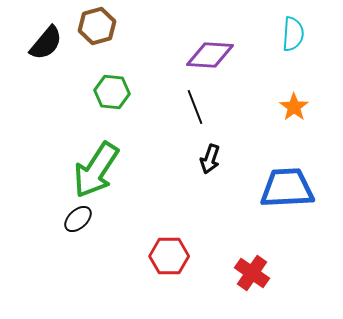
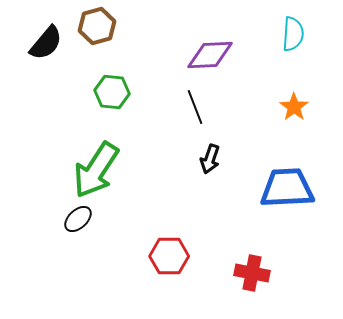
purple diamond: rotated 6 degrees counterclockwise
red cross: rotated 24 degrees counterclockwise
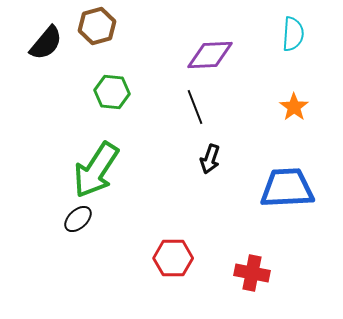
red hexagon: moved 4 px right, 2 px down
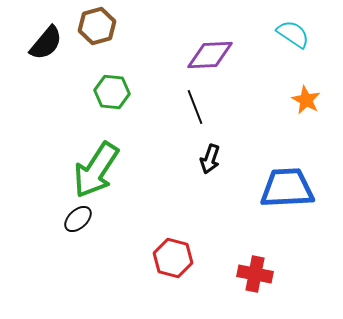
cyan semicircle: rotated 60 degrees counterclockwise
orange star: moved 12 px right, 7 px up; rotated 8 degrees counterclockwise
red hexagon: rotated 15 degrees clockwise
red cross: moved 3 px right, 1 px down
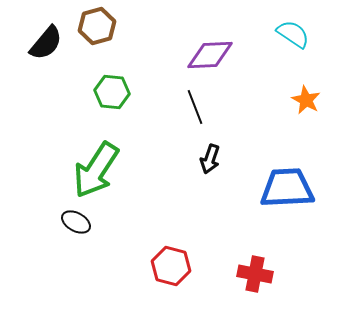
black ellipse: moved 2 px left, 3 px down; rotated 72 degrees clockwise
red hexagon: moved 2 px left, 8 px down
